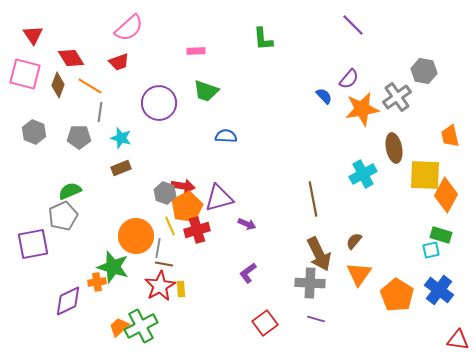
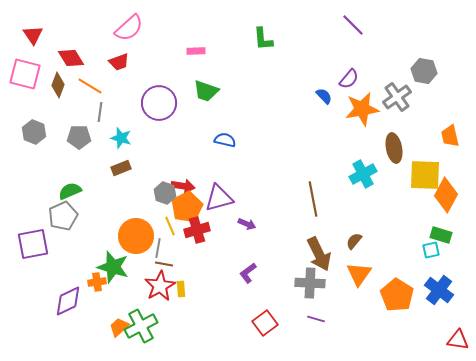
blue semicircle at (226, 136): moved 1 px left, 4 px down; rotated 10 degrees clockwise
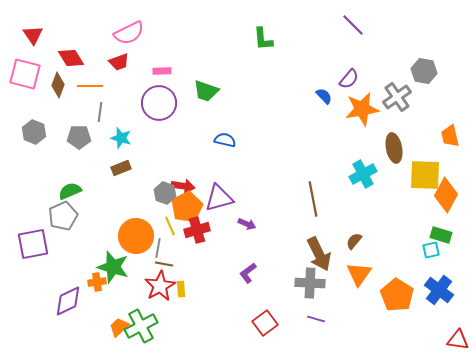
pink semicircle at (129, 28): moved 5 px down; rotated 16 degrees clockwise
pink rectangle at (196, 51): moved 34 px left, 20 px down
orange line at (90, 86): rotated 30 degrees counterclockwise
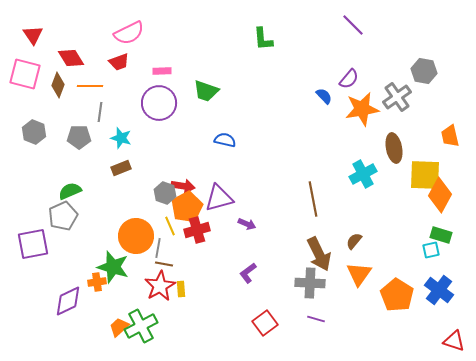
orange diamond at (446, 195): moved 6 px left
red triangle at (458, 340): moved 4 px left, 1 px down; rotated 10 degrees clockwise
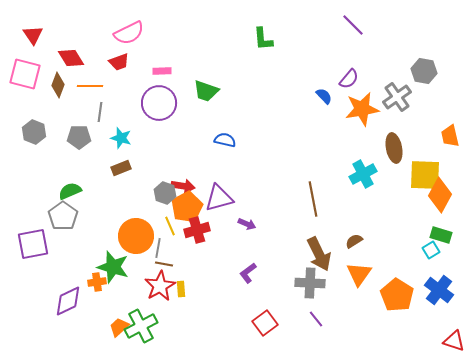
gray pentagon at (63, 216): rotated 12 degrees counterclockwise
brown semicircle at (354, 241): rotated 18 degrees clockwise
cyan square at (431, 250): rotated 18 degrees counterclockwise
purple line at (316, 319): rotated 36 degrees clockwise
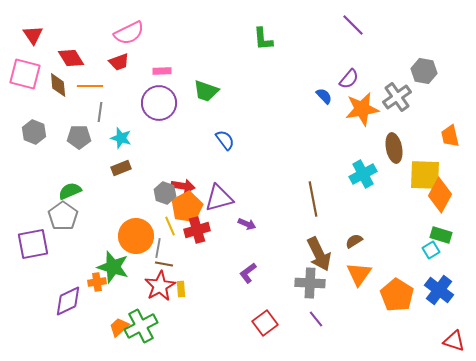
brown diamond at (58, 85): rotated 25 degrees counterclockwise
blue semicircle at (225, 140): rotated 40 degrees clockwise
